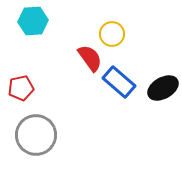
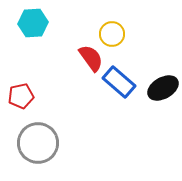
cyan hexagon: moved 2 px down
red semicircle: moved 1 px right
red pentagon: moved 8 px down
gray circle: moved 2 px right, 8 px down
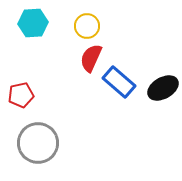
yellow circle: moved 25 px left, 8 px up
red semicircle: rotated 120 degrees counterclockwise
red pentagon: moved 1 px up
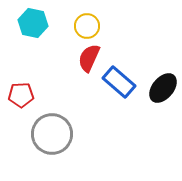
cyan hexagon: rotated 16 degrees clockwise
red semicircle: moved 2 px left
black ellipse: rotated 20 degrees counterclockwise
red pentagon: rotated 10 degrees clockwise
gray circle: moved 14 px right, 9 px up
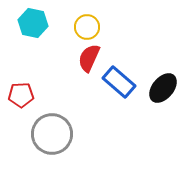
yellow circle: moved 1 px down
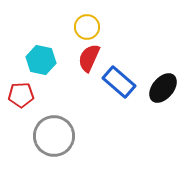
cyan hexagon: moved 8 px right, 37 px down
gray circle: moved 2 px right, 2 px down
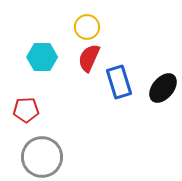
cyan hexagon: moved 1 px right, 3 px up; rotated 12 degrees counterclockwise
blue rectangle: rotated 32 degrees clockwise
red pentagon: moved 5 px right, 15 px down
gray circle: moved 12 px left, 21 px down
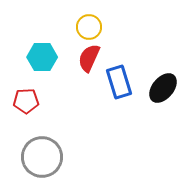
yellow circle: moved 2 px right
red pentagon: moved 9 px up
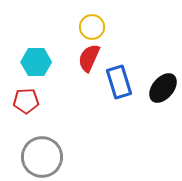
yellow circle: moved 3 px right
cyan hexagon: moved 6 px left, 5 px down
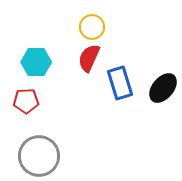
blue rectangle: moved 1 px right, 1 px down
gray circle: moved 3 px left, 1 px up
